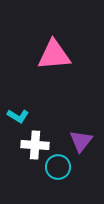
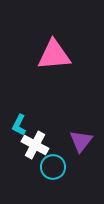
cyan L-shape: moved 1 px right, 9 px down; rotated 85 degrees clockwise
white cross: rotated 24 degrees clockwise
cyan circle: moved 5 px left
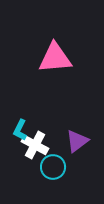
pink triangle: moved 1 px right, 3 px down
cyan L-shape: moved 1 px right, 5 px down
purple triangle: moved 4 px left; rotated 15 degrees clockwise
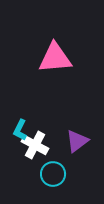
cyan circle: moved 7 px down
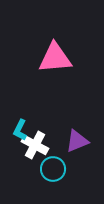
purple triangle: rotated 15 degrees clockwise
cyan circle: moved 5 px up
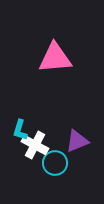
cyan L-shape: rotated 10 degrees counterclockwise
cyan circle: moved 2 px right, 6 px up
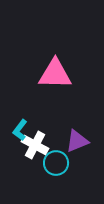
pink triangle: moved 16 px down; rotated 6 degrees clockwise
cyan L-shape: rotated 20 degrees clockwise
cyan circle: moved 1 px right
